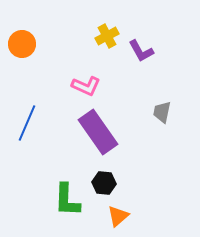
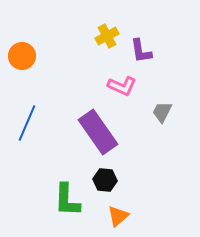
orange circle: moved 12 px down
purple L-shape: rotated 20 degrees clockwise
pink L-shape: moved 36 px right
gray trapezoid: rotated 15 degrees clockwise
black hexagon: moved 1 px right, 3 px up
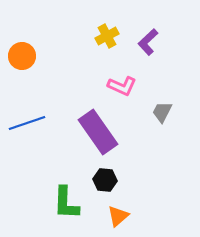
purple L-shape: moved 7 px right, 9 px up; rotated 56 degrees clockwise
blue line: rotated 48 degrees clockwise
green L-shape: moved 1 px left, 3 px down
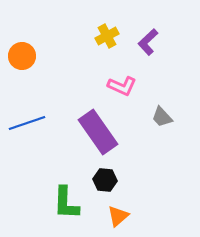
gray trapezoid: moved 5 px down; rotated 70 degrees counterclockwise
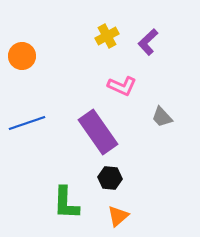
black hexagon: moved 5 px right, 2 px up
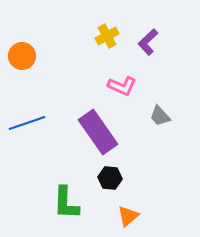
gray trapezoid: moved 2 px left, 1 px up
orange triangle: moved 10 px right
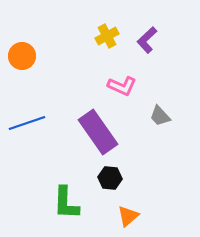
purple L-shape: moved 1 px left, 2 px up
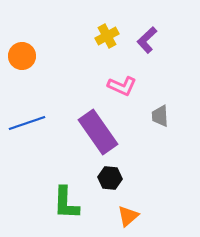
gray trapezoid: rotated 40 degrees clockwise
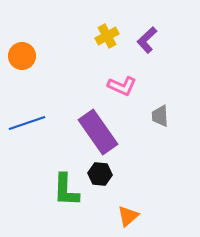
black hexagon: moved 10 px left, 4 px up
green L-shape: moved 13 px up
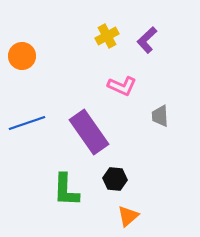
purple rectangle: moved 9 px left
black hexagon: moved 15 px right, 5 px down
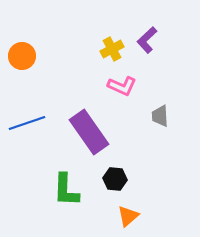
yellow cross: moved 5 px right, 13 px down
